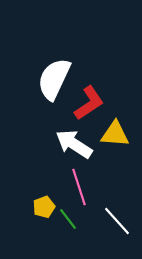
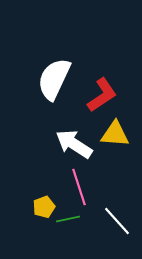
red L-shape: moved 13 px right, 8 px up
green line: rotated 65 degrees counterclockwise
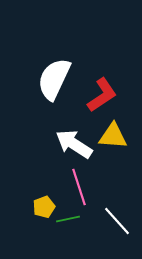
yellow triangle: moved 2 px left, 2 px down
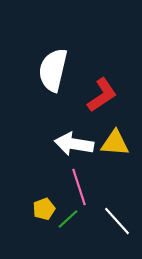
white semicircle: moved 1 px left, 9 px up; rotated 12 degrees counterclockwise
yellow triangle: moved 2 px right, 7 px down
white arrow: rotated 24 degrees counterclockwise
yellow pentagon: moved 2 px down
green line: rotated 30 degrees counterclockwise
